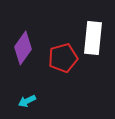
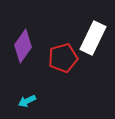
white rectangle: rotated 20 degrees clockwise
purple diamond: moved 2 px up
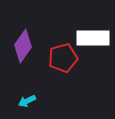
white rectangle: rotated 64 degrees clockwise
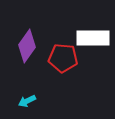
purple diamond: moved 4 px right
red pentagon: rotated 20 degrees clockwise
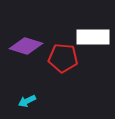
white rectangle: moved 1 px up
purple diamond: moved 1 px left; rotated 72 degrees clockwise
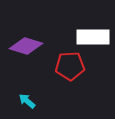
red pentagon: moved 7 px right, 8 px down; rotated 8 degrees counterclockwise
cyan arrow: rotated 66 degrees clockwise
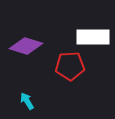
cyan arrow: rotated 18 degrees clockwise
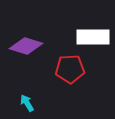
red pentagon: moved 3 px down
cyan arrow: moved 2 px down
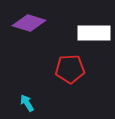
white rectangle: moved 1 px right, 4 px up
purple diamond: moved 3 px right, 23 px up
